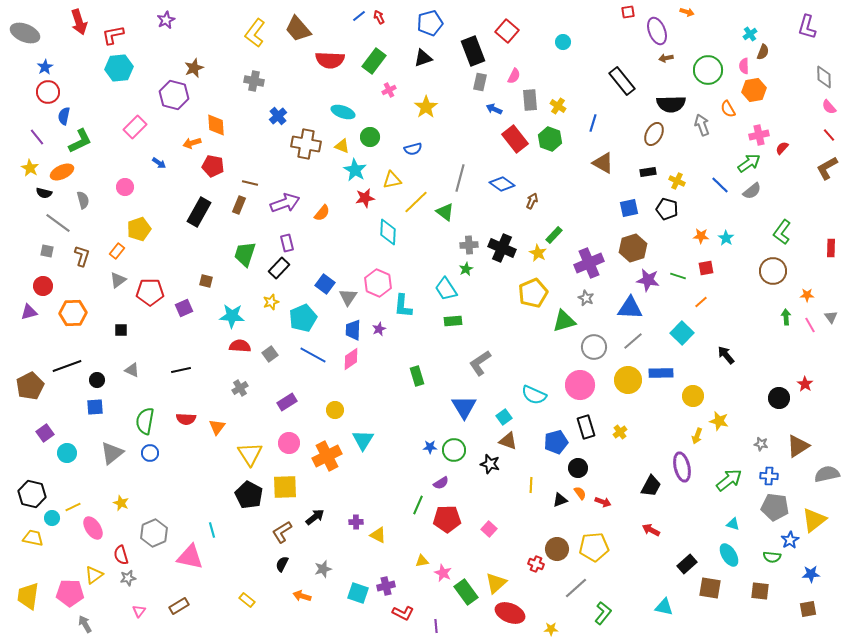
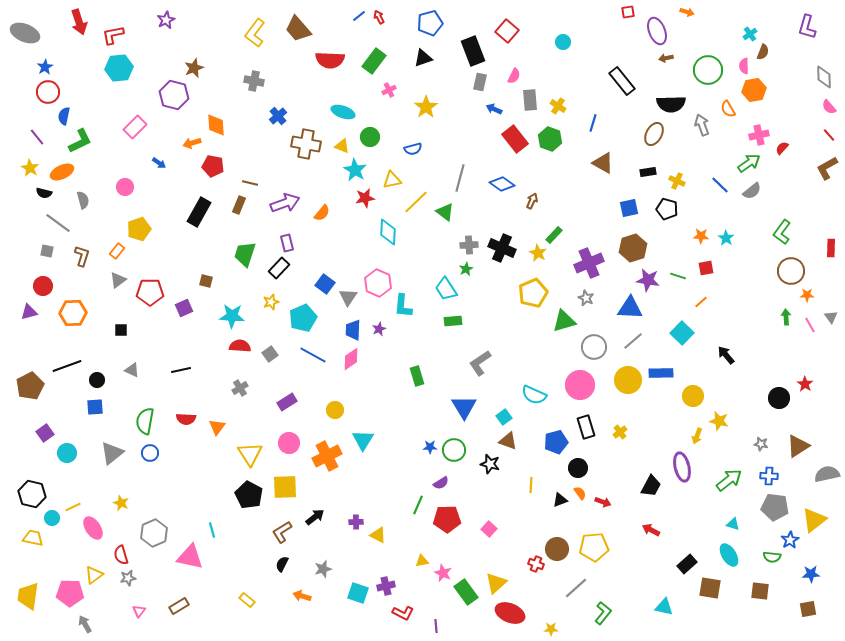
brown circle at (773, 271): moved 18 px right
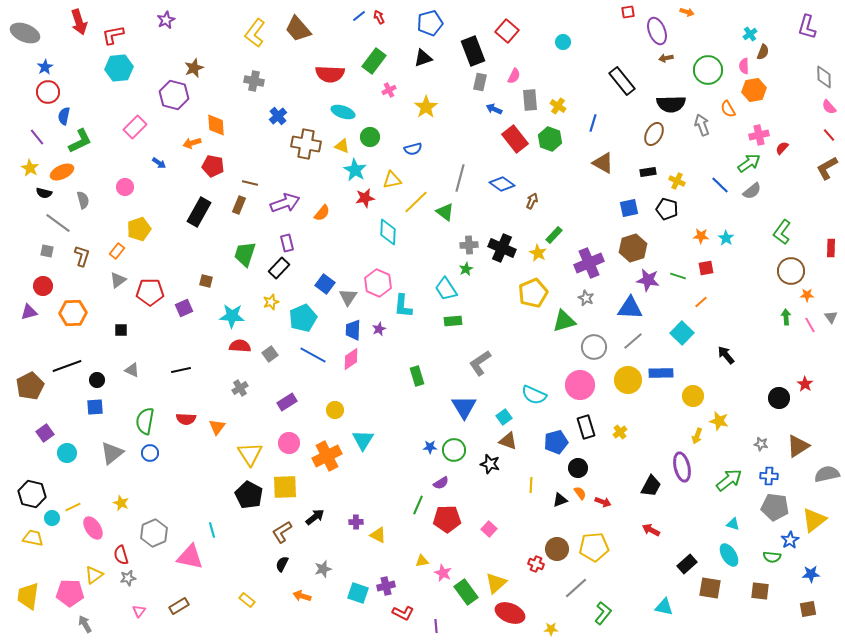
red semicircle at (330, 60): moved 14 px down
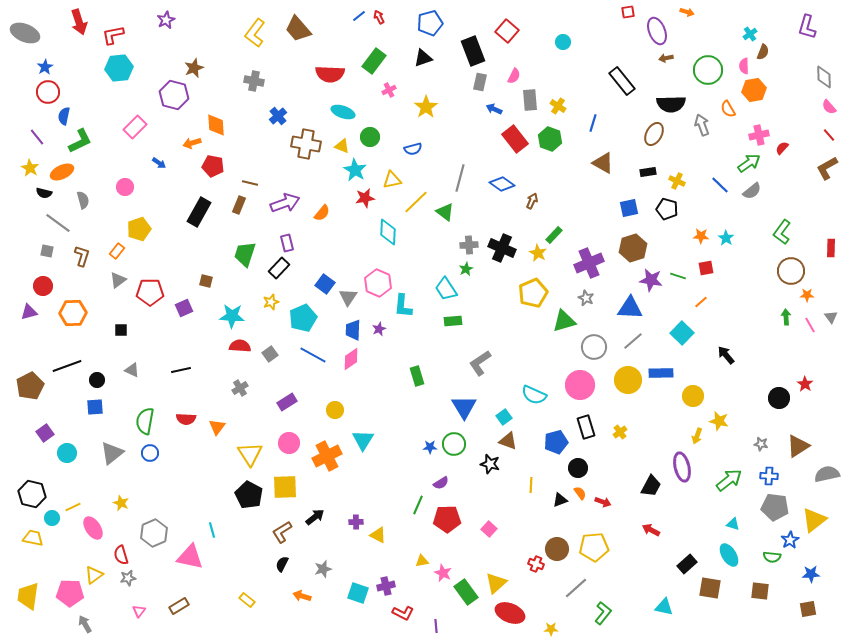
purple star at (648, 280): moved 3 px right
green circle at (454, 450): moved 6 px up
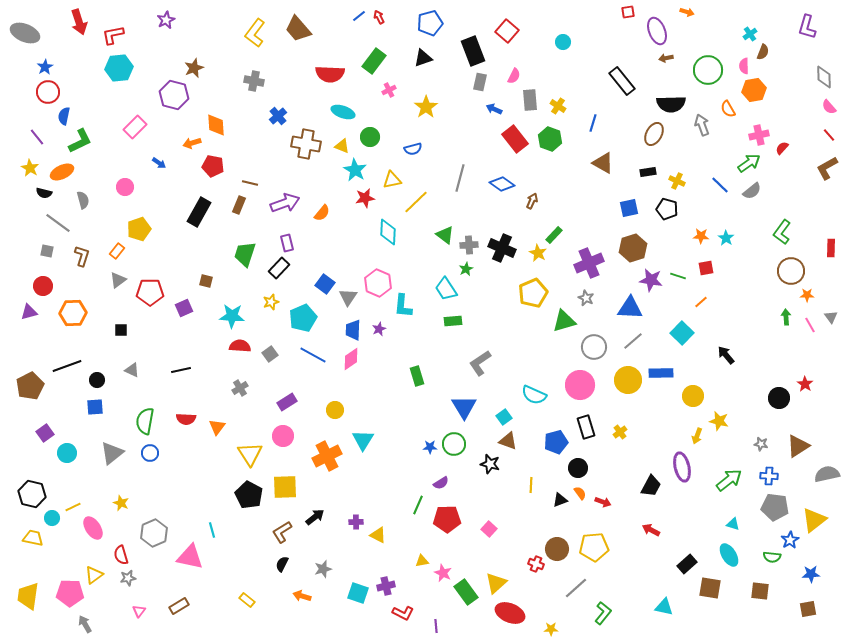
green triangle at (445, 212): moved 23 px down
pink circle at (289, 443): moved 6 px left, 7 px up
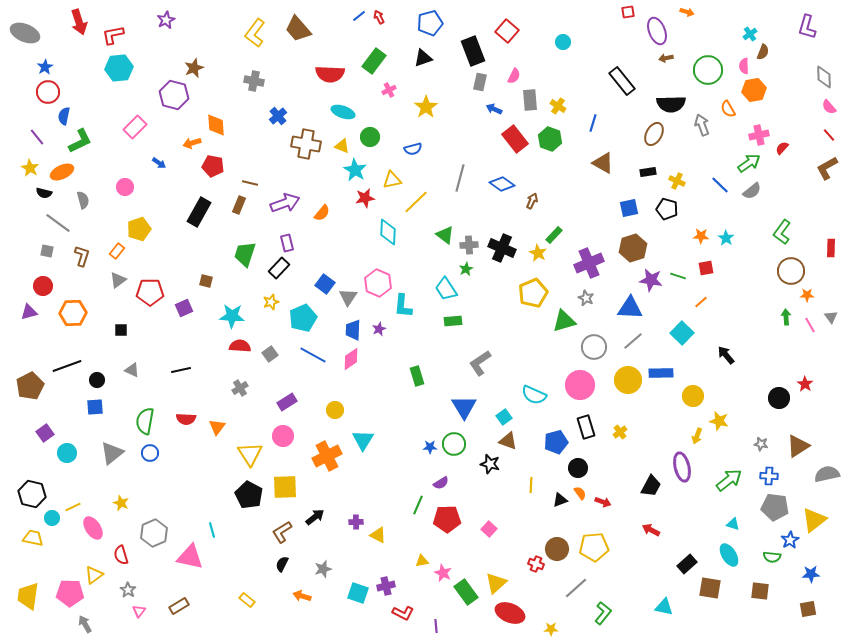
gray star at (128, 578): moved 12 px down; rotated 28 degrees counterclockwise
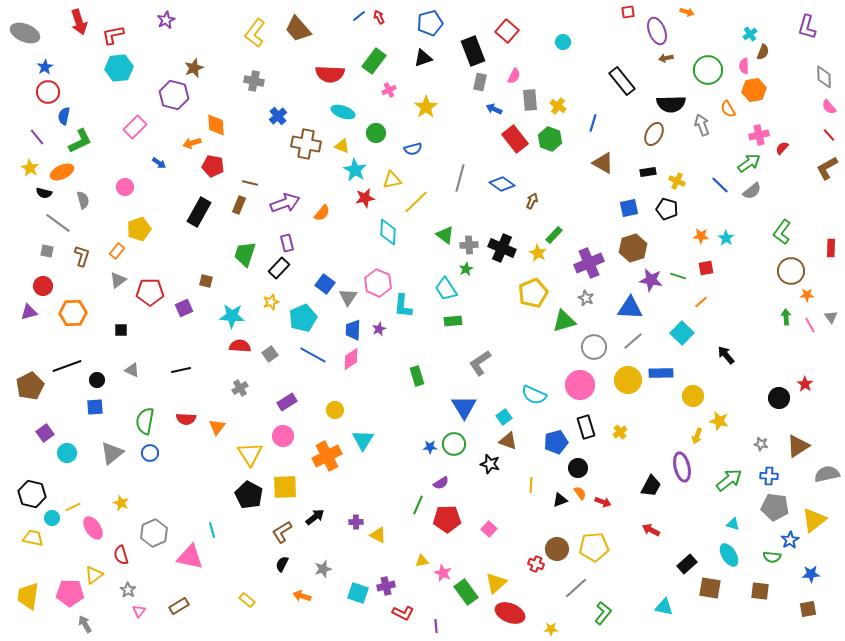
green circle at (370, 137): moved 6 px right, 4 px up
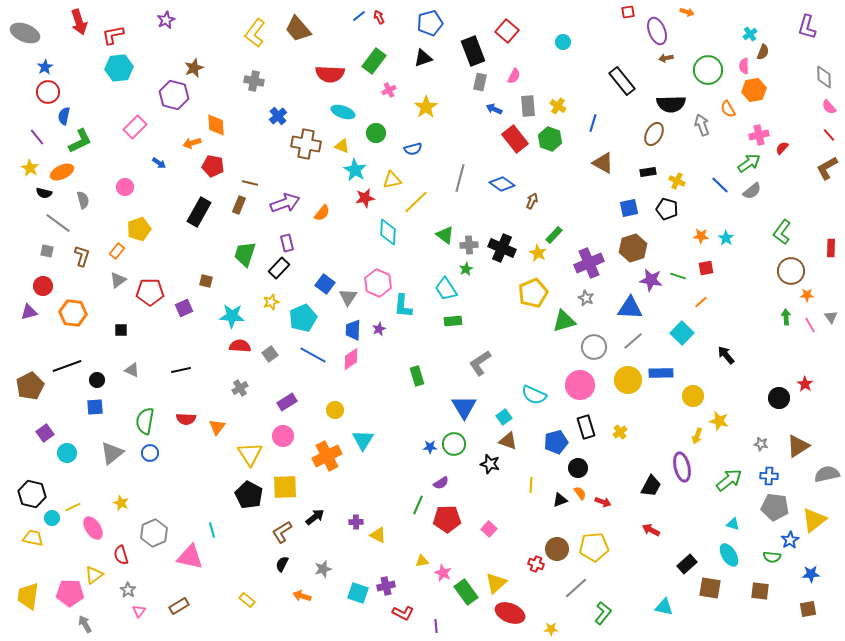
gray rectangle at (530, 100): moved 2 px left, 6 px down
orange hexagon at (73, 313): rotated 8 degrees clockwise
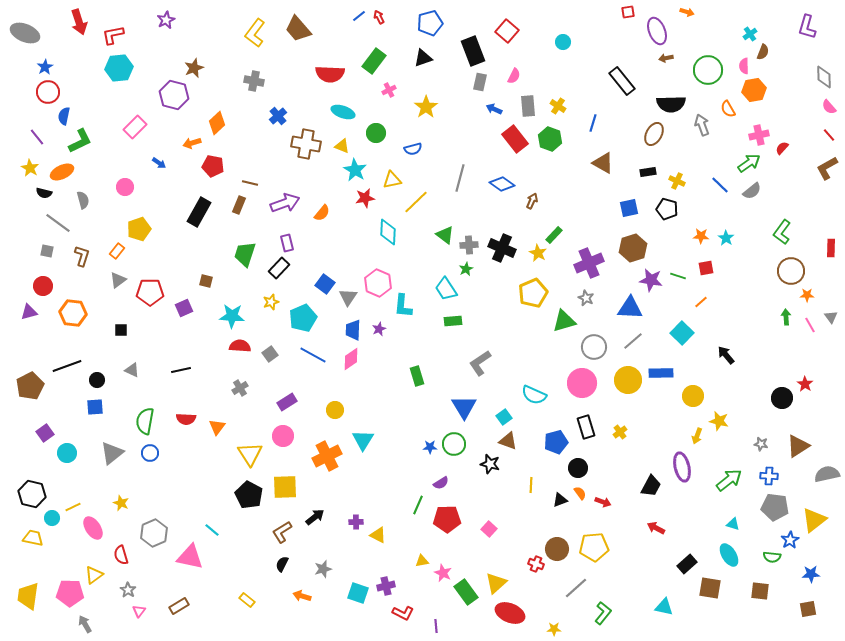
orange diamond at (216, 125): moved 1 px right, 2 px up; rotated 50 degrees clockwise
pink circle at (580, 385): moved 2 px right, 2 px up
black circle at (779, 398): moved 3 px right
cyan line at (212, 530): rotated 35 degrees counterclockwise
red arrow at (651, 530): moved 5 px right, 2 px up
yellow star at (551, 629): moved 3 px right
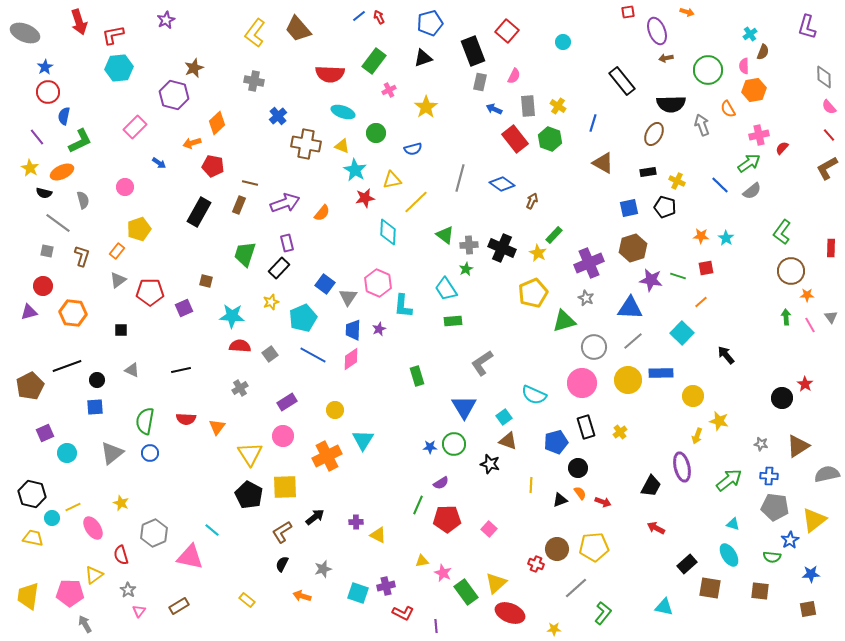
black pentagon at (667, 209): moved 2 px left, 2 px up
gray L-shape at (480, 363): moved 2 px right
purple square at (45, 433): rotated 12 degrees clockwise
